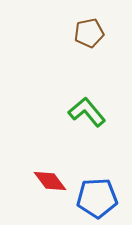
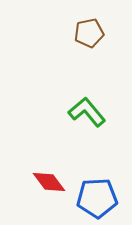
red diamond: moved 1 px left, 1 px down
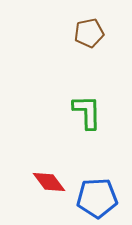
green L-shape: rotated 39 degrees clockwise
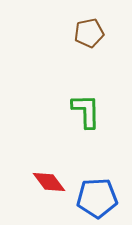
green L-shape: moved 1 px left, 1 px up
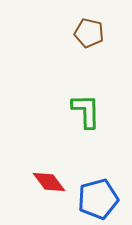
brown pentagon: rotated 24 degrees clockwise
blue pentagon: moved 1 px right, 1 px down; rotated 12 degrees counterclockwise
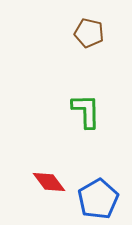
blue pentagon: rotated 15 degrees counterclockwise
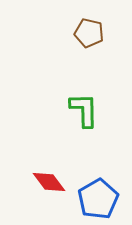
green L-shape: moved 2 px left, 1 px up
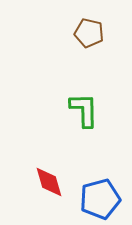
red diamond: rotated 20 degrees clockwise
blue pentagon: moved 2 px right; rotated 15 degrees clockwise
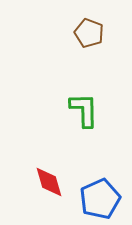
brown pentagon: rotated 8 degrees clockwise
blue pentagon: rotated 9 degrees counterclockwise
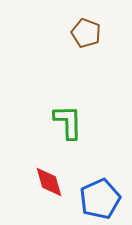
brown pentagon: moved 3 px left
green L-shape: moved 16 px left, 12 px down
